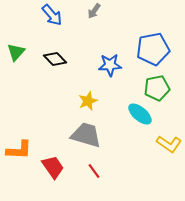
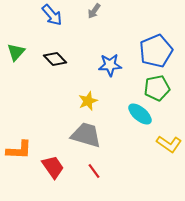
blue pentagon: moved 3 px right, 2 px down; rotated 12 degrees counterclockwise
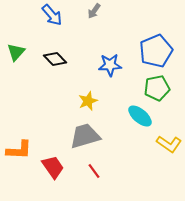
cyan ellipse: moved 2 px down
gray trapezoid: moved 1 px left, 1 px down; rotated 32 degrees counterclockwise
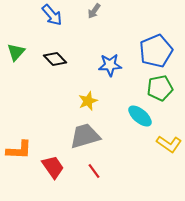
green pentagon: moved 3 px right
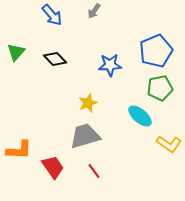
yellow star: moved 2 px down
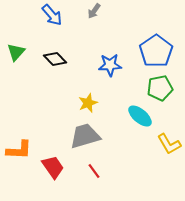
blue pentagon: rotated 12 degrees counterclockwise
yellow L-shape: rotated 25 degrees clockwise
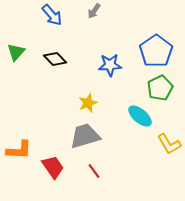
green pentagon: rotated 15 degrees counterclockwise
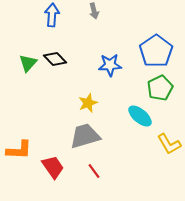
gray arrow: rotated 49 degrees counterclockwise
blue arrow: rotated 135 degrees counterclockwise
green triangle: moved 12 px right, 11 px down
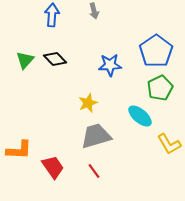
green triangle: moved 3 px left, 3 px up
gray trapezoid: moved 11 px right
